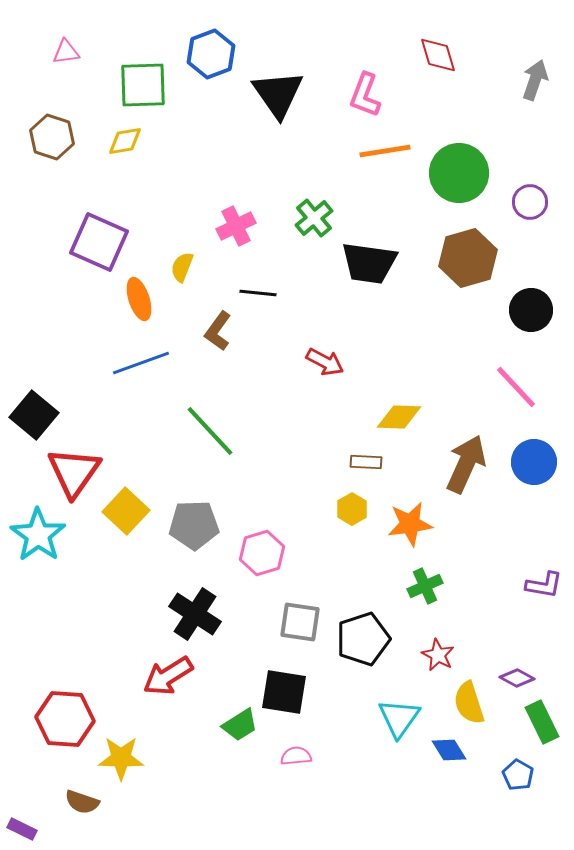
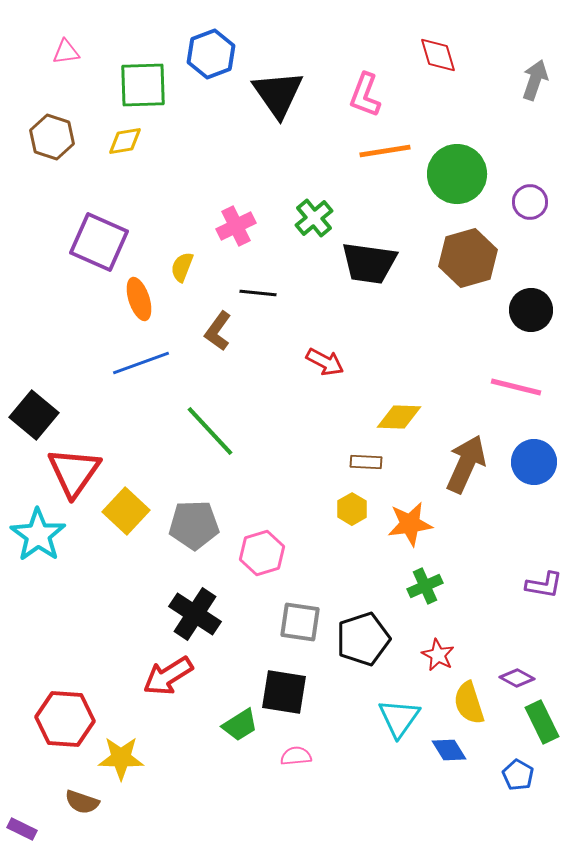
green circle at (459, 173): moved 2 px left, 1 px down
pink line at (516, 387): rotated 33 degrees counterclockwise
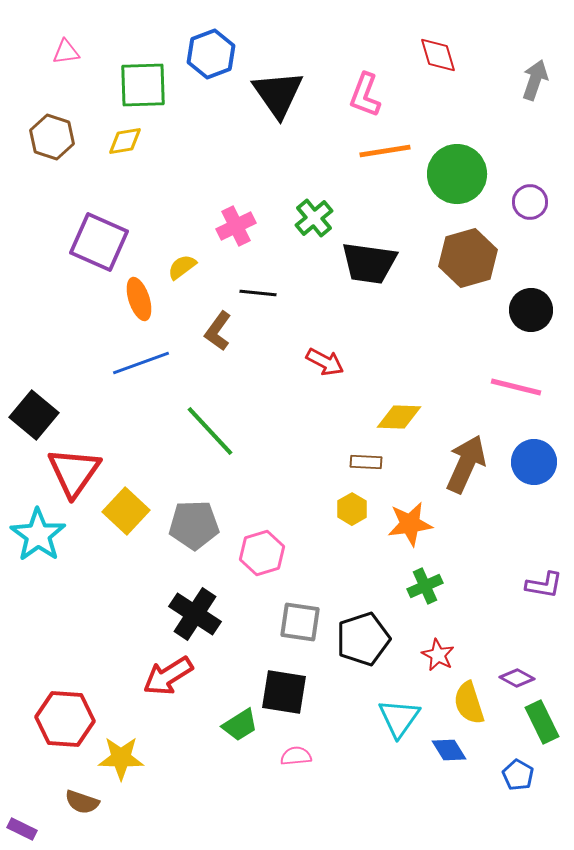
yellow semicircle at (182, 267): rotated 32 degrees clockwise
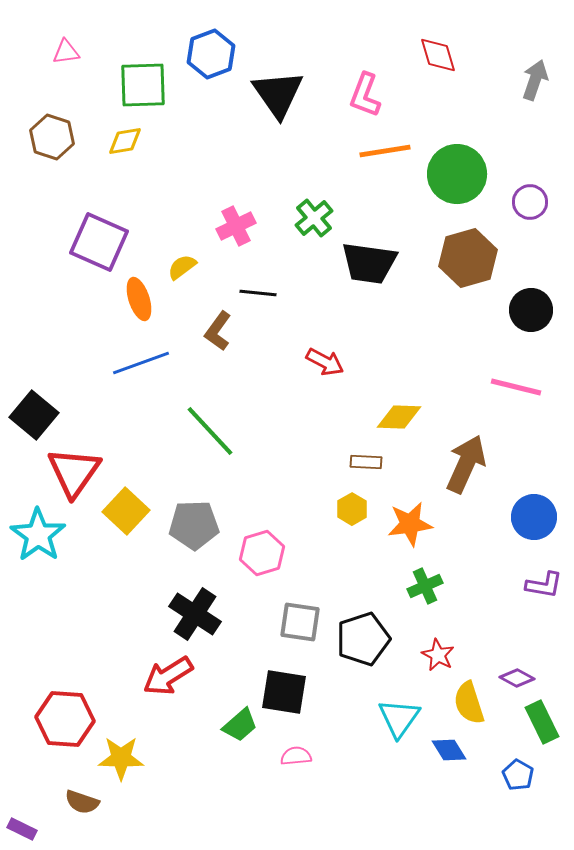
blue circle at (534, 462): moved 55 px down
green trapezoid at (240, 725): rotated 9 degrees counterclockwise
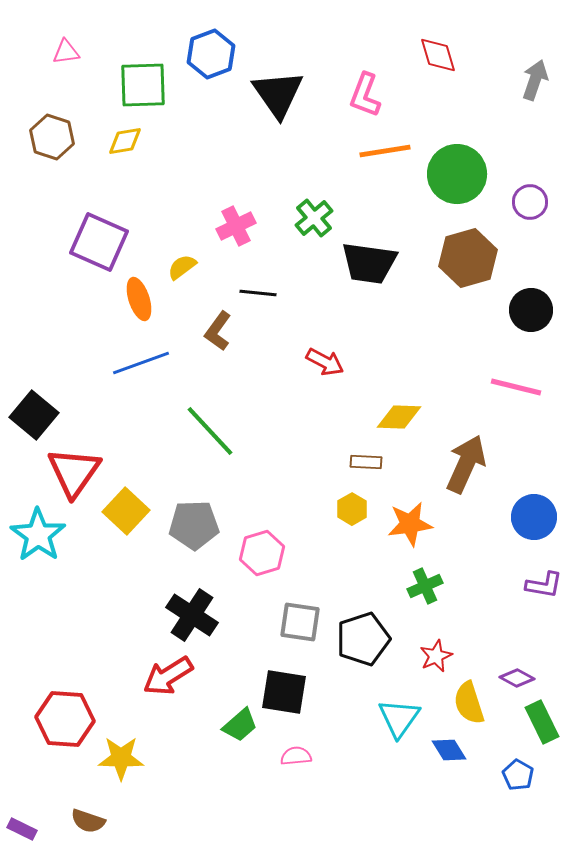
black cross at (195, 614): moved 3 px left, 1 px down
red star at (438, 655): moved 2 px left, 1 px down; rotated 20 degrees clockwise
brown semicircle at (82, 802): moved 6 px right, 19 px down
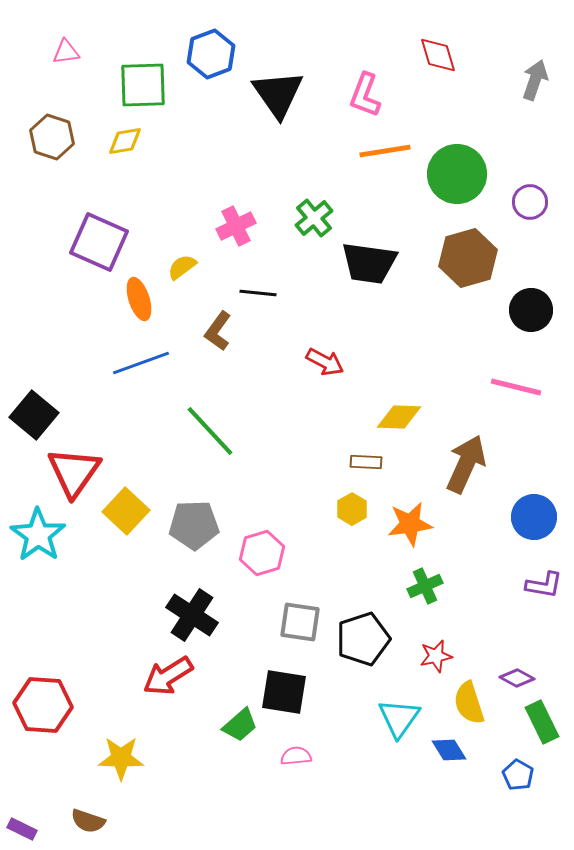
red star at (436, 656): rotated 12 degrees clockwise
red hexagon at (65, 719): moved 22 px left, 14 px up
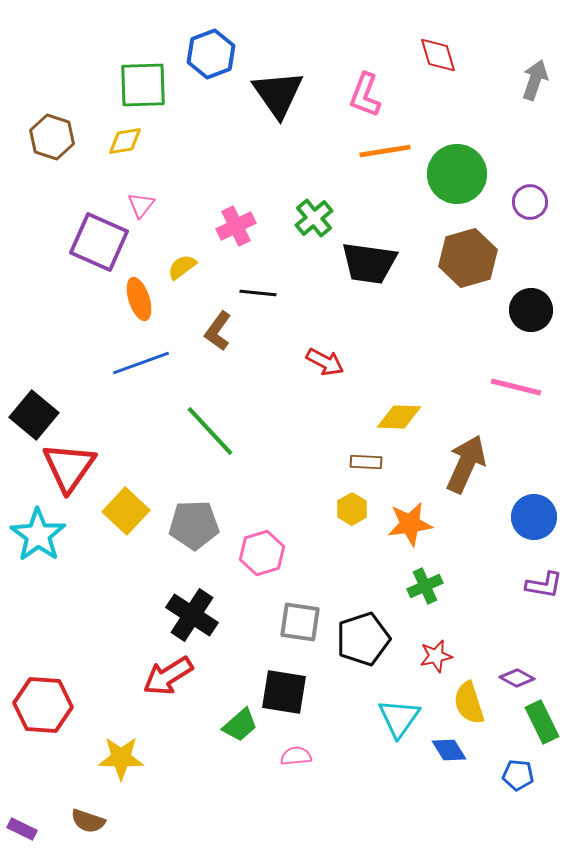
pink triangle at (66, 52): moved 75 px right, 153 px down; rotated 44 degrees counterclockwise
red triangle at (74, 472): moved 5 px left, 5 px up
blue pentagon at (518, 775): rotated 24 degrees counterclockwise
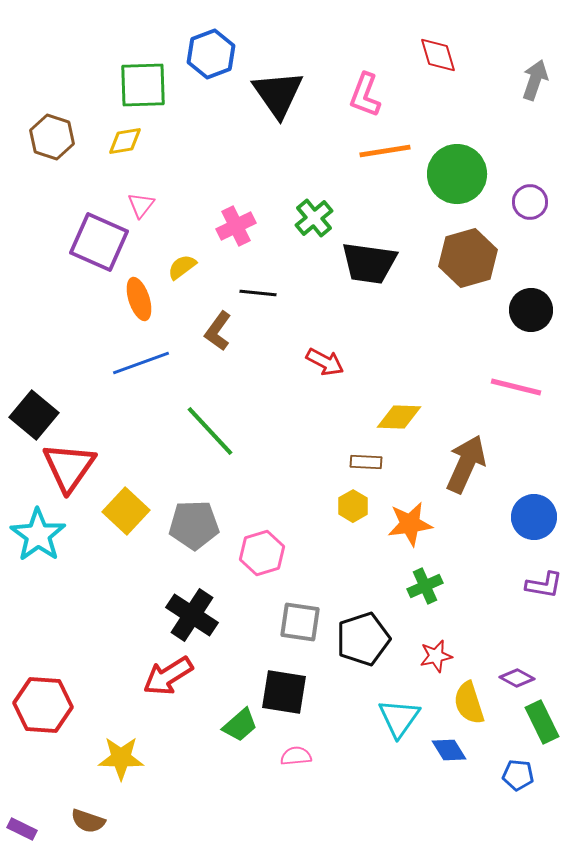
yellow hexagon at (352, 509): moved 1 px right, 3 px up
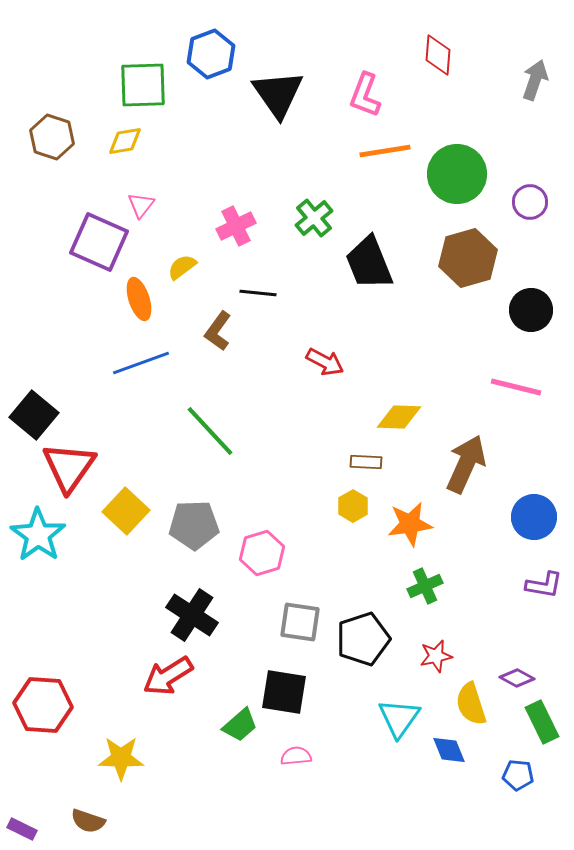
red diamond at (438, 55): rotated 21 degrees clockwise
black trapezoid at (369, 263): rotated 60 degrees clockwise
yellow semicircle at (469, 703): moved 2 px right, 1 px down
blue diamond at (449, 750): rotated 9 degrees clockwise
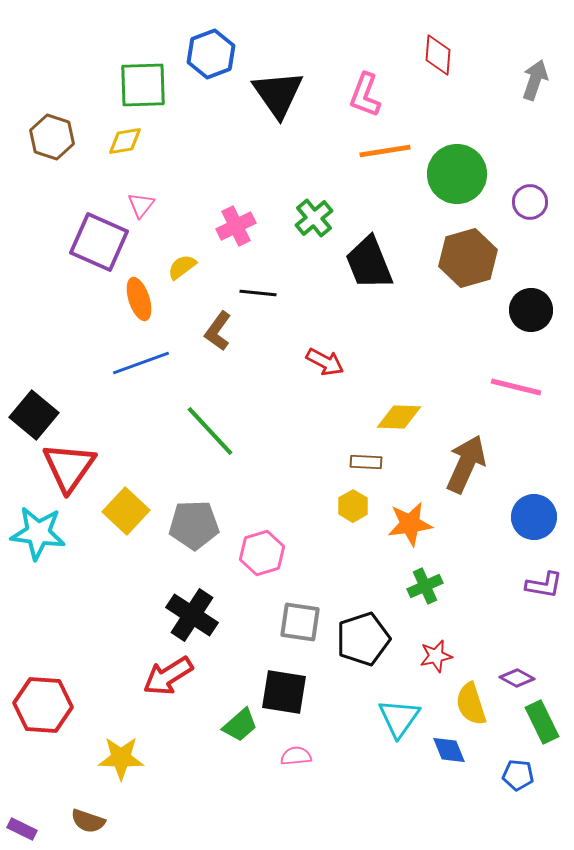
cyan star at (38, 535): moved 2 px up; rotated 28 degrees counterclockwise
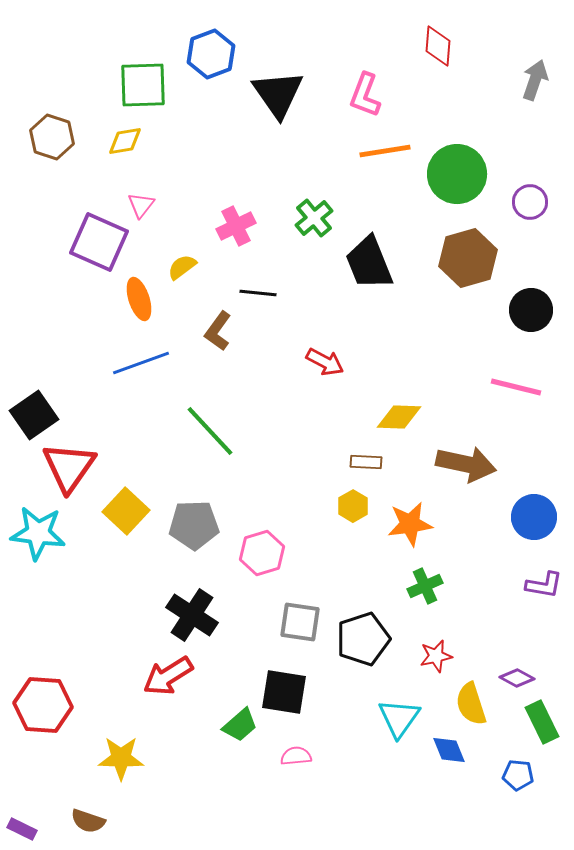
red diamond at (438, 55): moved 9 px up
black square at (34, 415): rotated 15 degrees clockwise
brown arrow at (466, 464): rotated 78 degrees clockwise
